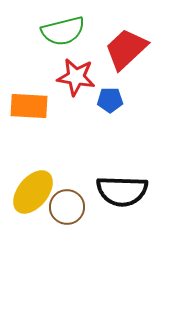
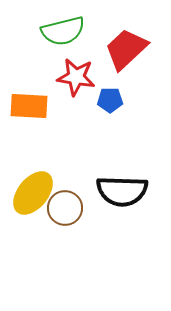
yellow ellipse: moved 1 px down
brown circle: moved 2 px left, 1 px down
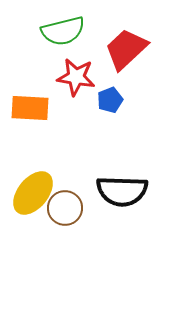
blue pentagon: rotated 20 degrees counterclockwise
orange rectangle: moved 1 px right, 2 px down
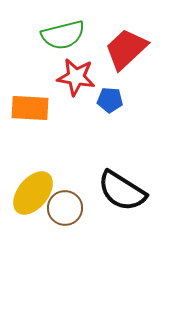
green semicircle: moved 4 px down
blue pentagon: rotated 25 degrees clockwise
black semicircle: rotated 30 degrees clockwise
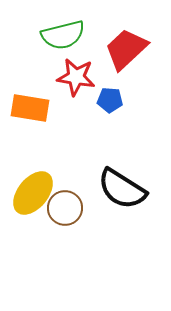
orange rectangle: rotated 6 degrees clockwise
black semicircle: moved 2 px up
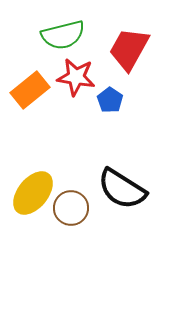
red trapezoid: moved 3 px right; rotated 18 degrees counterclockwise
blue pentagon: rotated 30 degrees clockwise
orange rectangle: moved 18 px up; rotated 48 degrees counterclockwise
brown circle: moved 6 px right
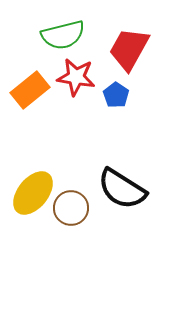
blue pentagon: moved 6 px right, 5 px up
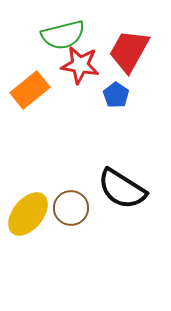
red trapezoid: moved 2 px down
red star: moved 4 px right, 12 px up
yellow ellipse: moved 5 px left, 21 px down
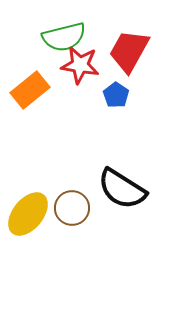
green semicircle: moved 1 px right, 2 px down
brown circle: moved 1 px right
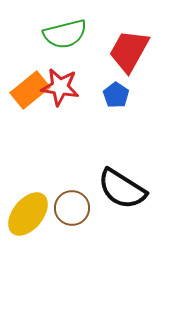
green semicircle: moved 1 px right, 3 px up
red star: moved 20 px left, 22 px down
